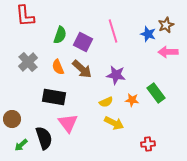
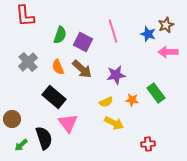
purple star: rotated 18 degrees counterclockwise
black rectangle: rotated 30 degrees clockwise
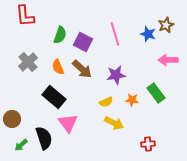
pink line: moved 2 px right, 3 px down
pink arrow: moved 8 px down
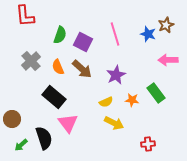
gray cross: moved 3 px right, 1 px up
purple star: rotated 18 degrees counterclockwise
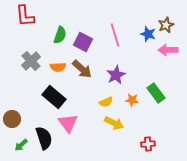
pink line: moved 1 px down
pink arrow: moved 10 px up
orange semicircle: rotated 70 degrees counterclockwise
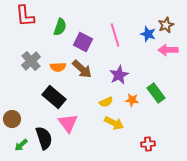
green semicircle: moved 8 px up
purple star: moved 3 px right
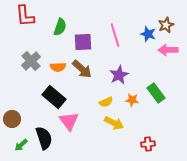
purple square: rotated 30 degrees counterclockwise
pink triangle: moved 1 px right, 2 px up
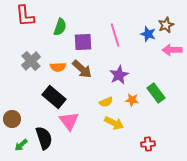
pink arrow: moved 4 px right
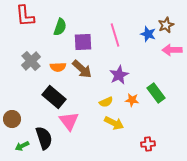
green arrow: moved 1 px right, 1 px down; rotated 16 degrees clockwise
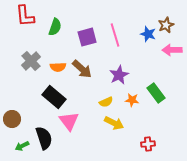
green semicircle: moved 5 px left
purple square: moved 4 px right, 5 px up; rotated 12 degrees counterclockwise
